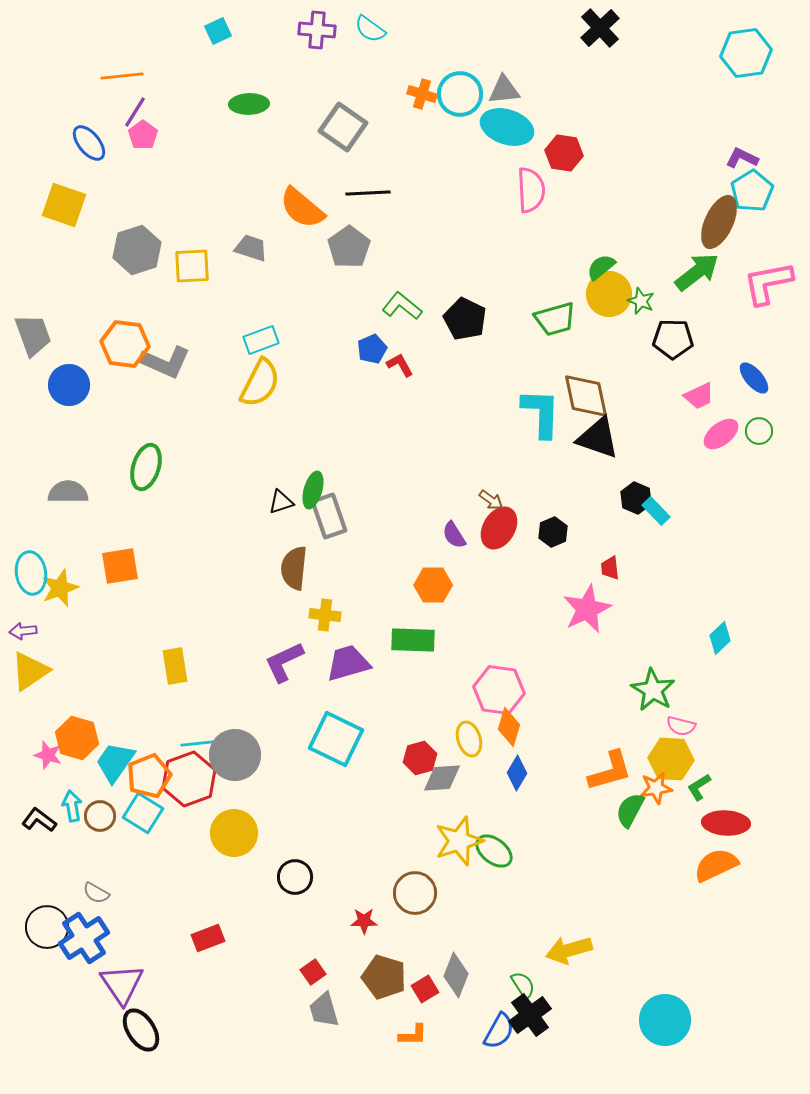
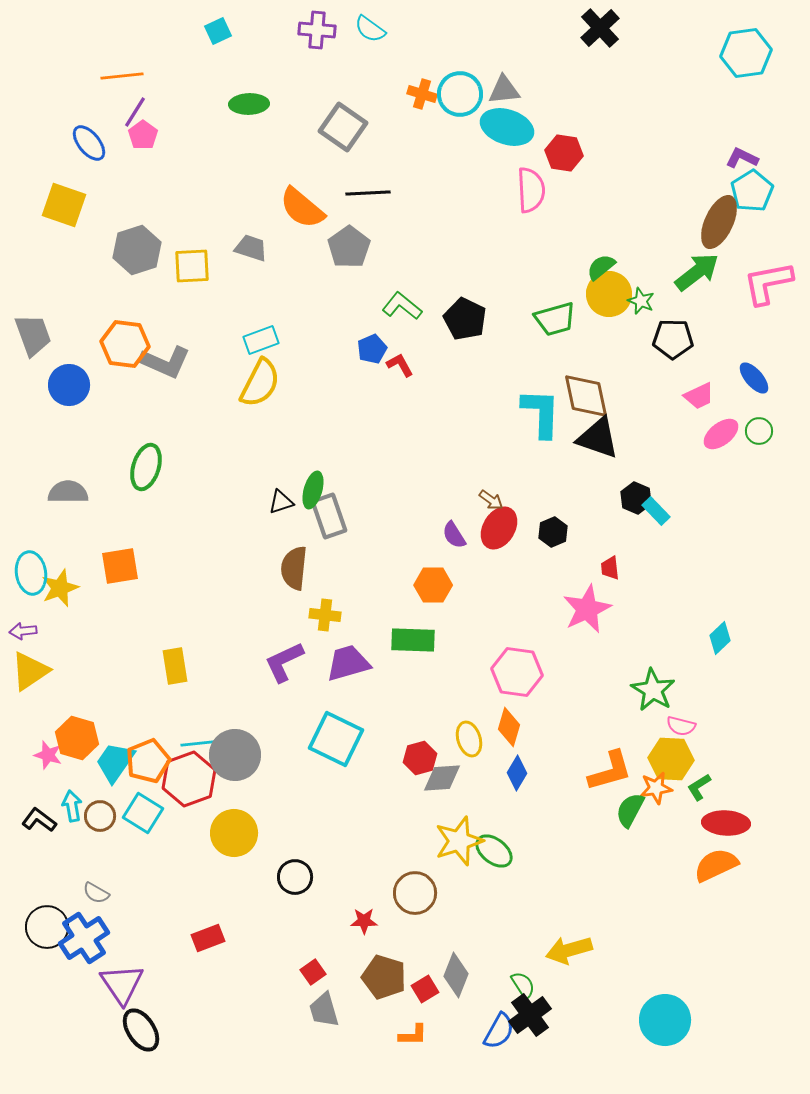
pink hexagon at (499, 690): moved 18 px right, 18 px up
orange pentagon at (149, 776): moved 1 px left, 15 px up
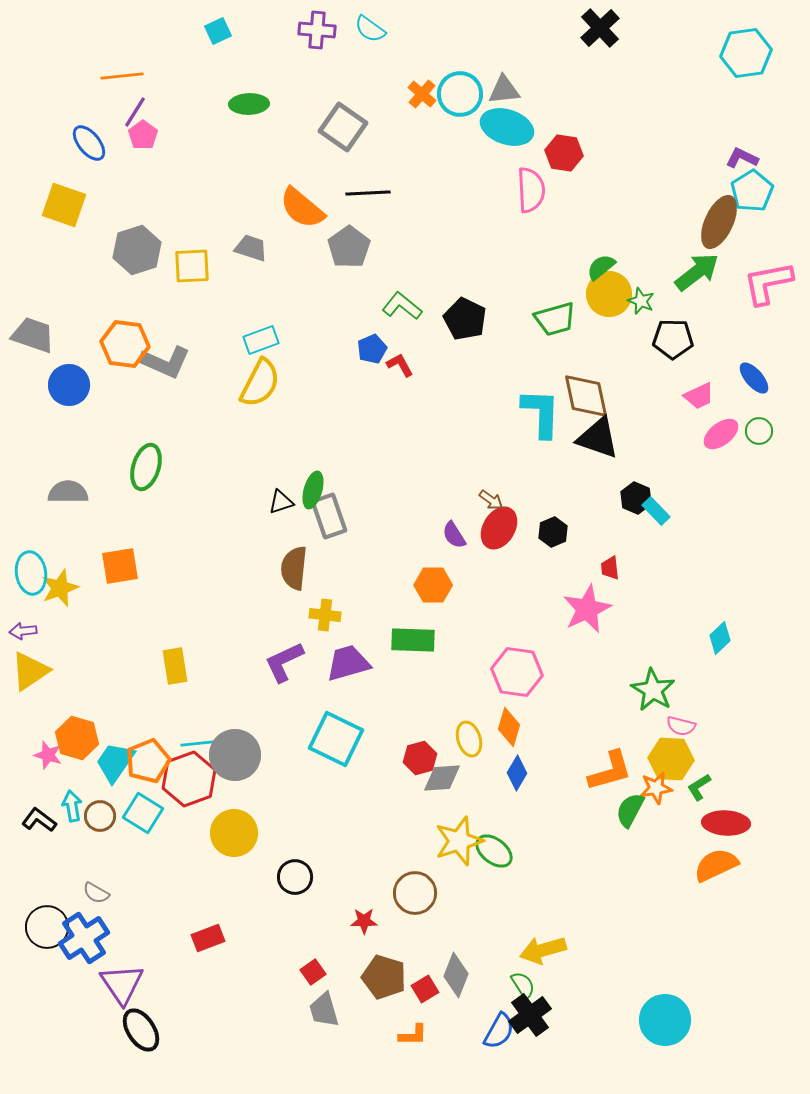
orange cross at (422, 94): rotated 24 degrees clockwise
gray trapezoid at (33, 335): rotated 51 degrees counterclockwise
yellow arrow at (569, 950): moved 26 px left
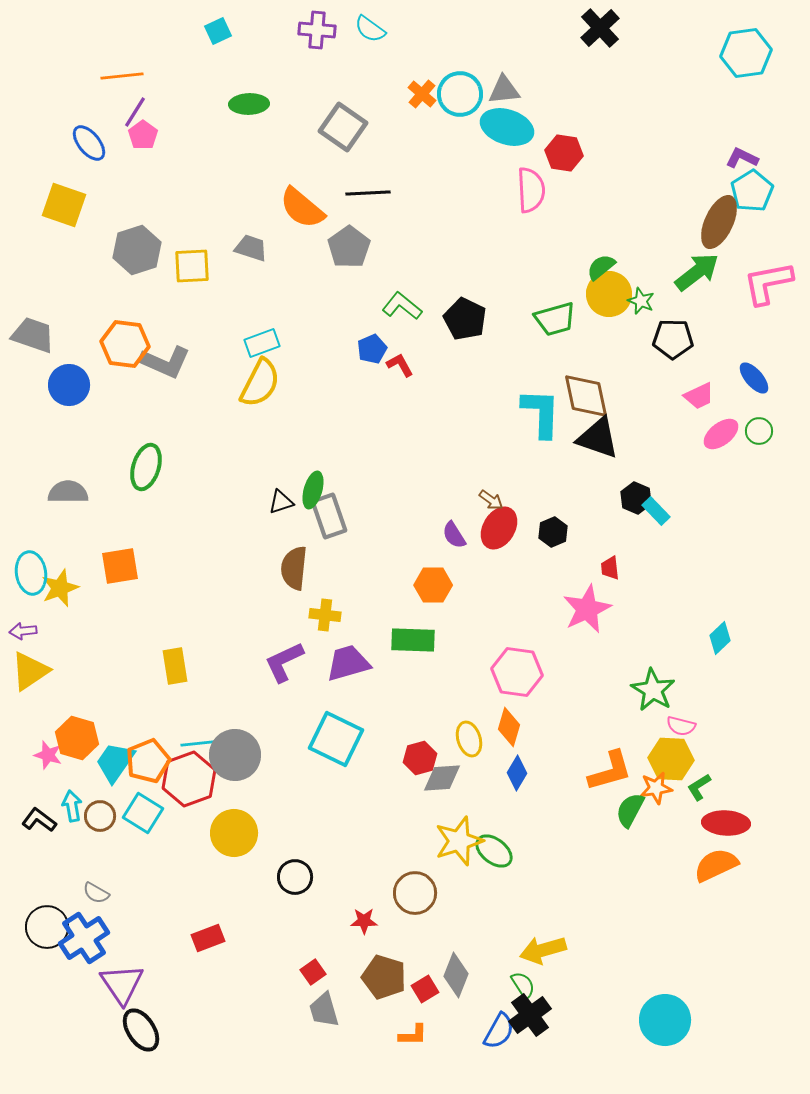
cyan rectangle at (261, 340): moved 1 px right, 3 px down
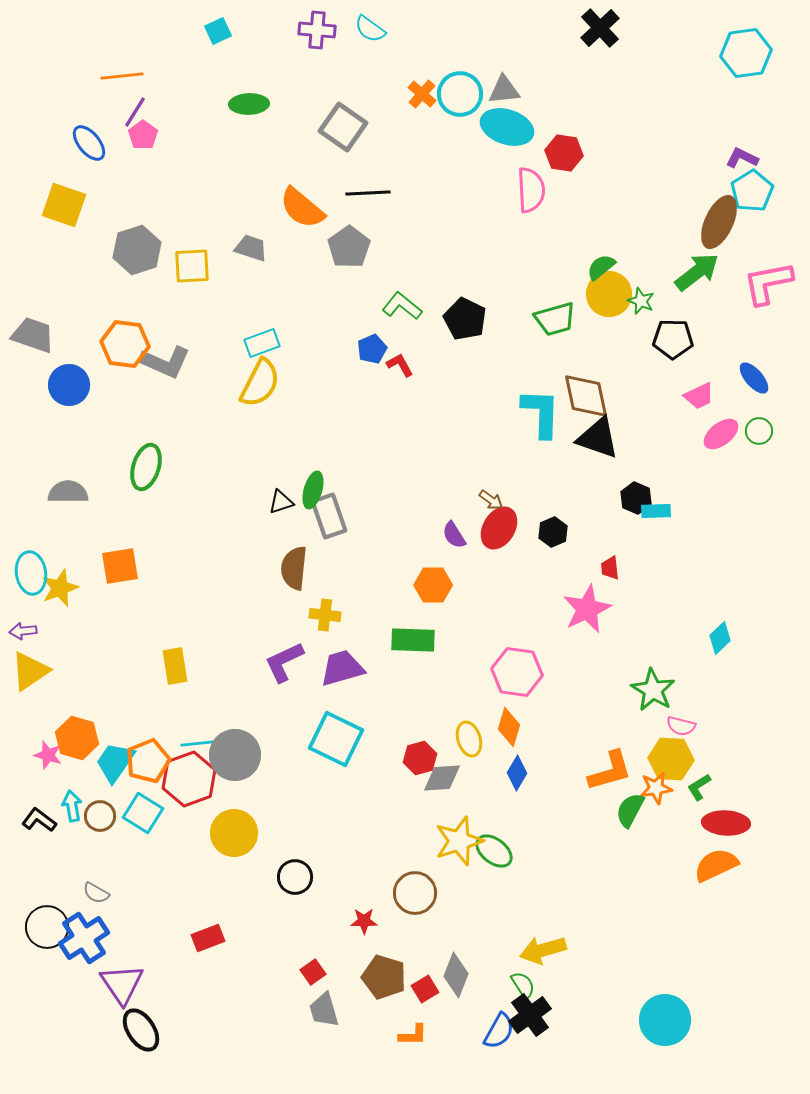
cyan rectangle at (656, 511): rotated 48 degrees counterclockwise
purple trapezoid at (348, 663): moved 6 px left, 5 px down
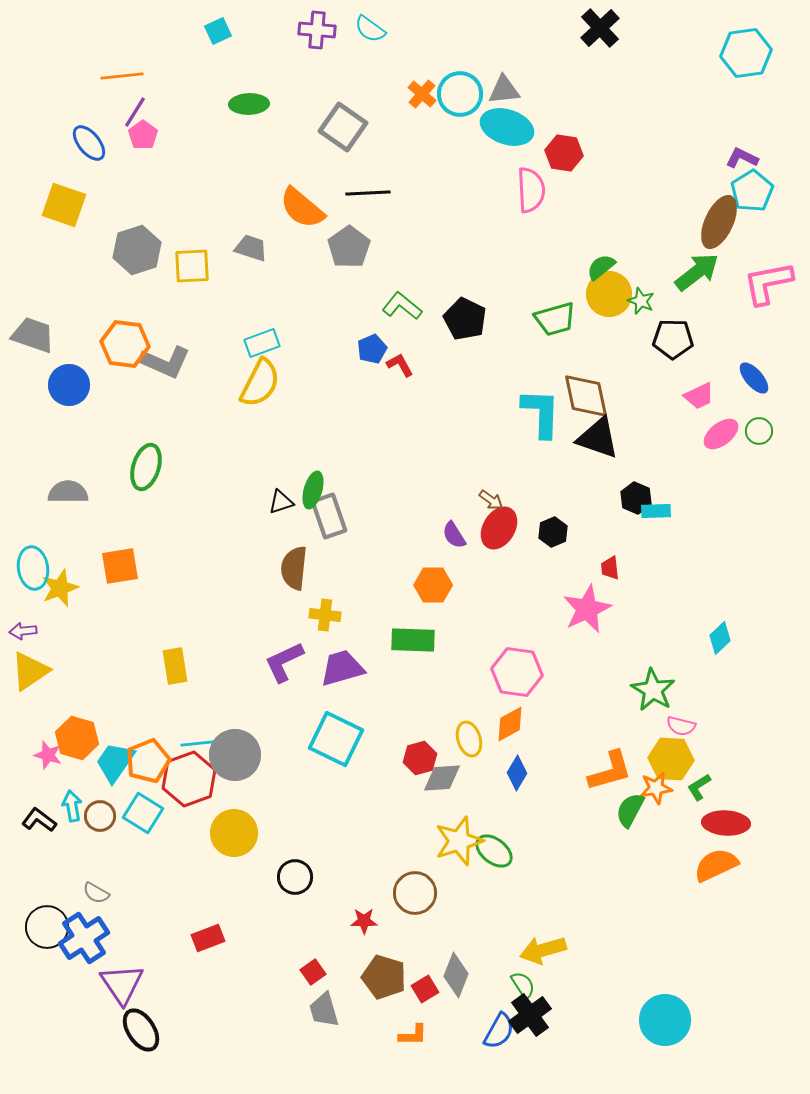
cyan ellipse at (31, 573): moved 2 px right, 5 px up
orange diamond at (509, 727): moved 1 px right, 3 px up; rotated 45 degrees clockwise
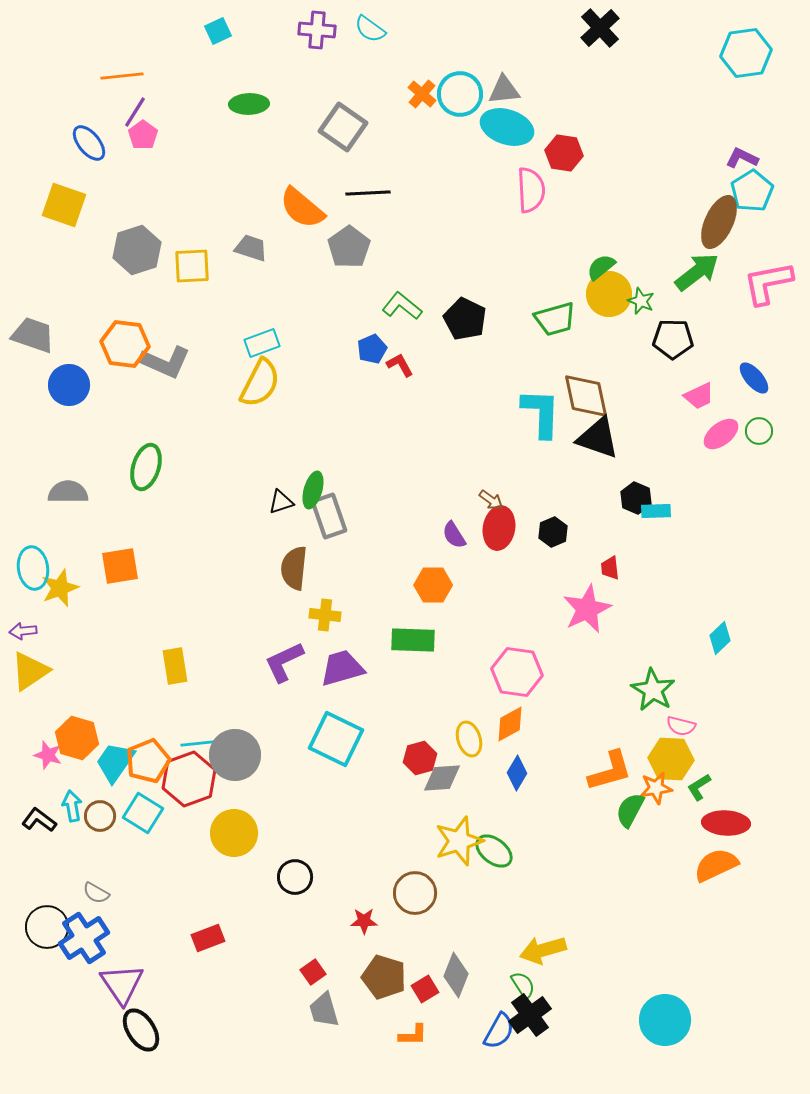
red ellipse at (499, 528): rotated 21 degrees counterclockwise
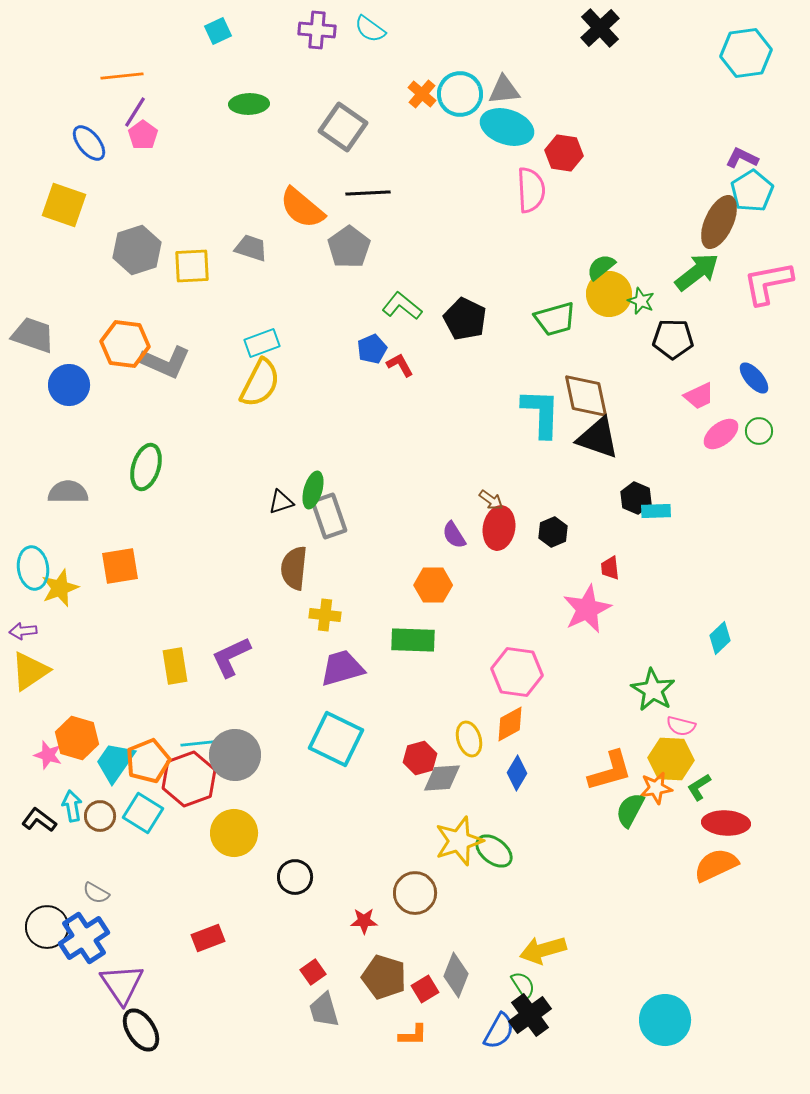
purple L-shape at (284, 662): moved 53 px left, 5 px up
